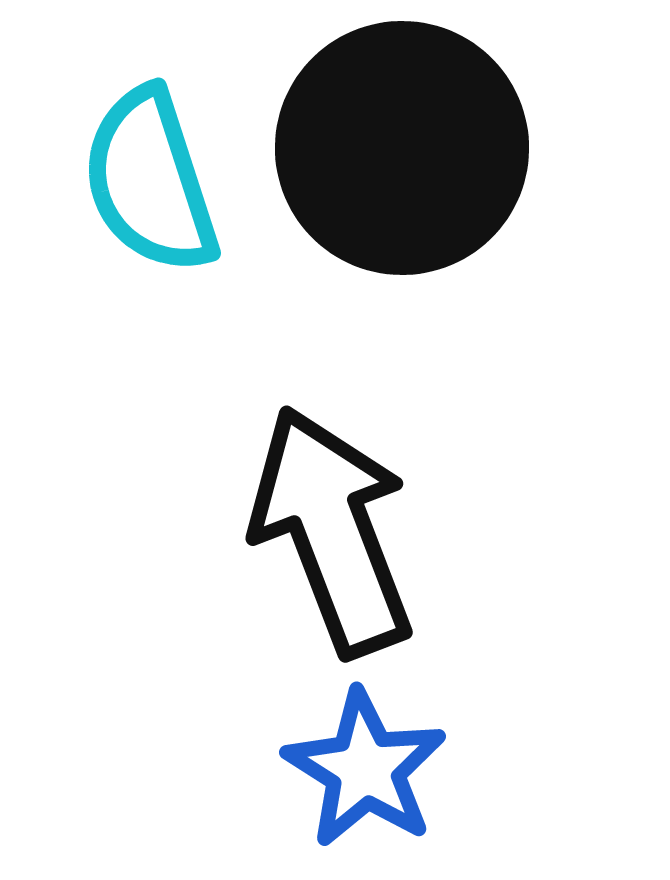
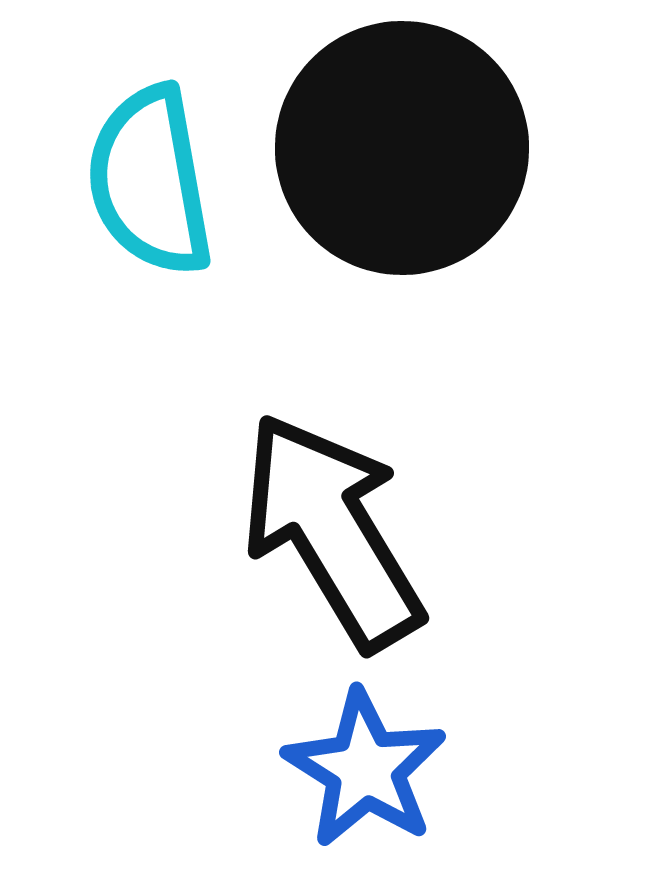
cyan semicircle: rotated 8 degrees clockwise
black arrow: rotated 10 degrees counterclockwise
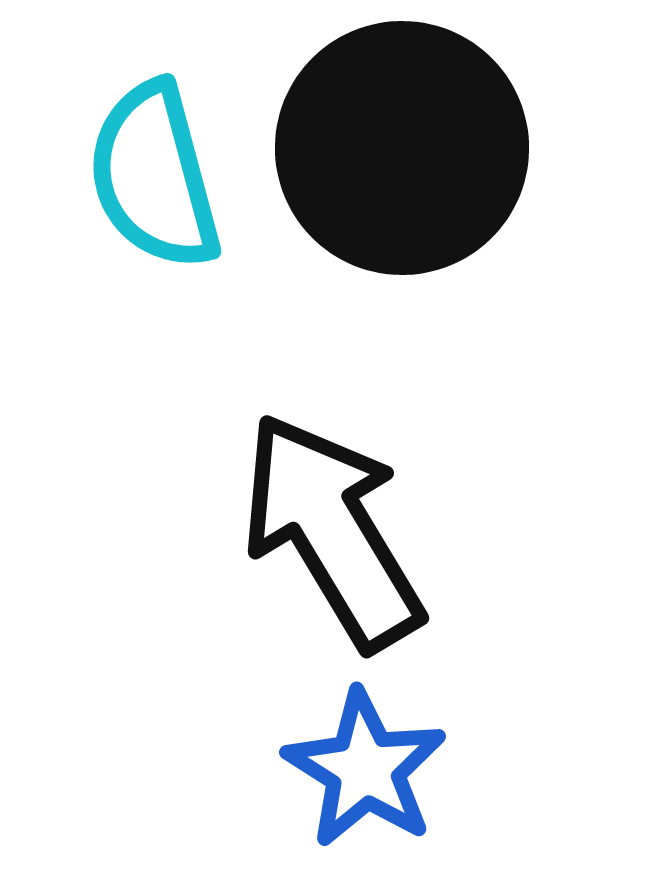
cyan semicircle: moved 4 px right, 5 px up; rotated 5 degrees counterclockwise
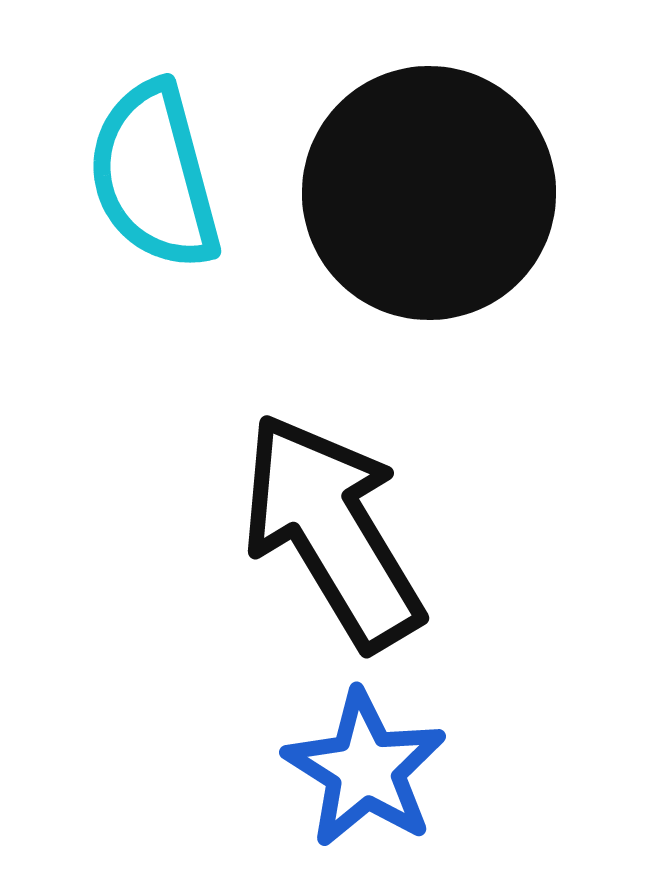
black circle: moved 27 px right, 45 px down
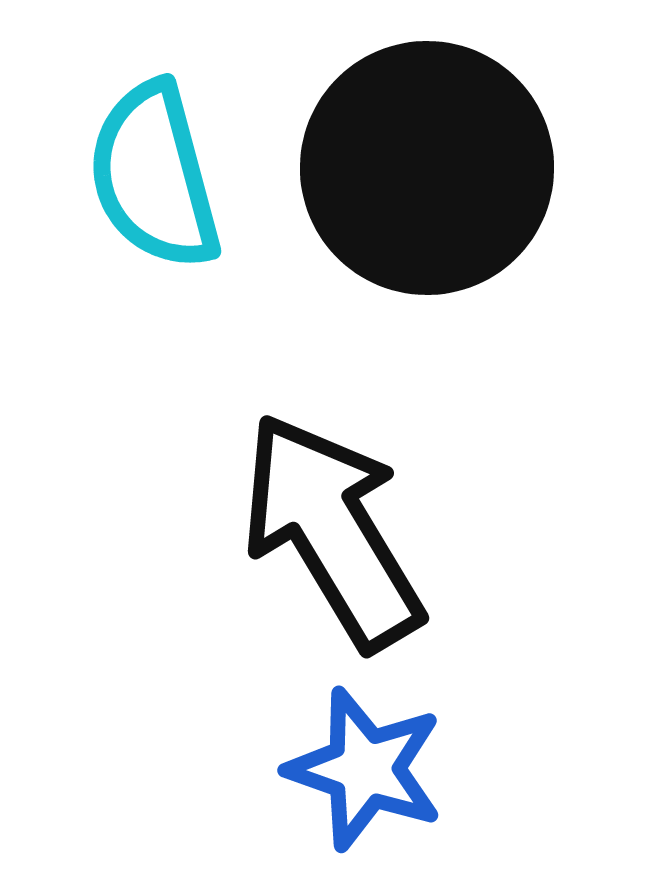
black circle: moved 2 px left, 25 px up
blue star: rotated 13 degrees counterclockwise
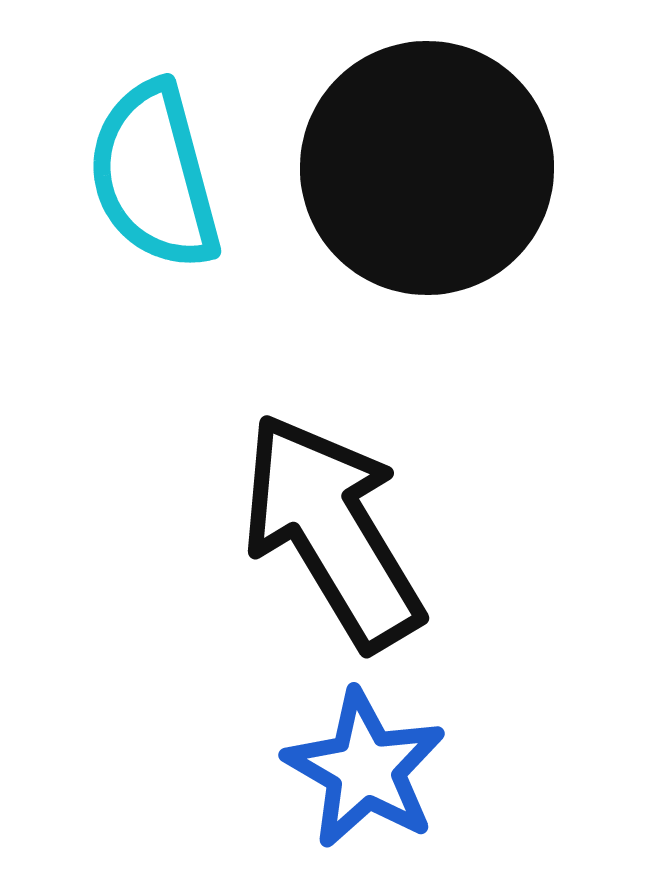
blue star: rotated 11 degrees clockwise
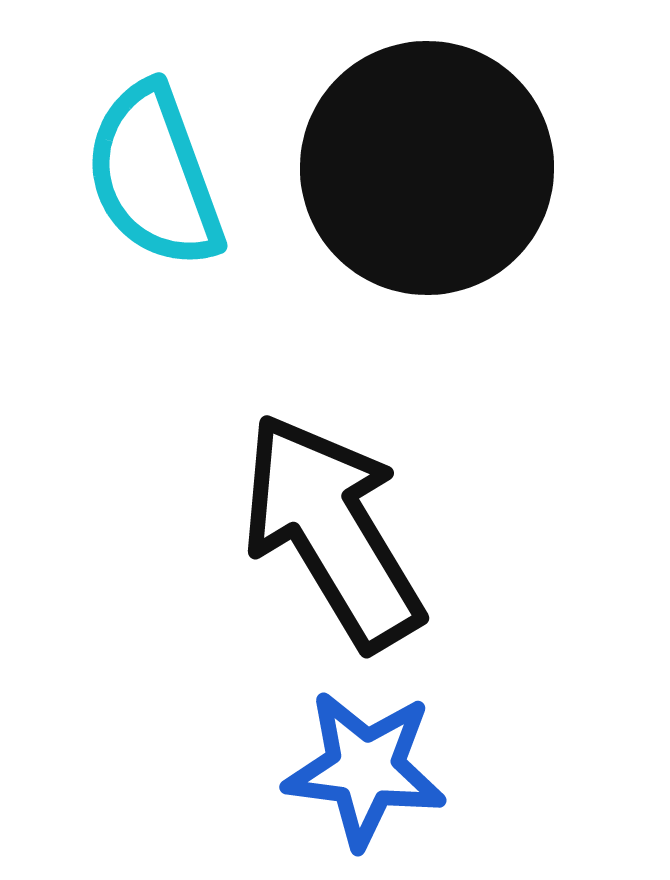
cyan semicircle: rotated 5 degrees counterclockwise
blue star: rotated 23 degrees counterclockwise
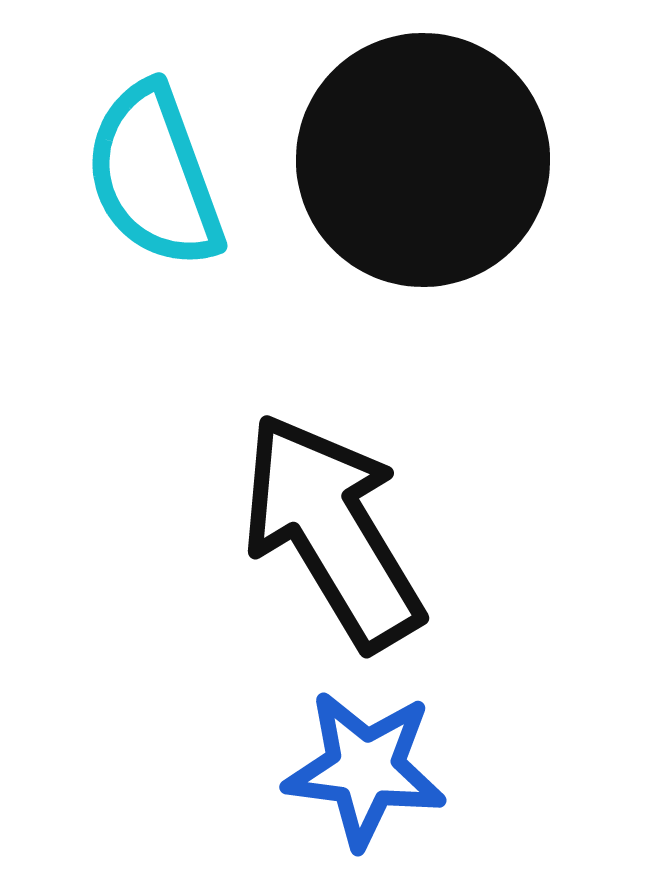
black circle: moved 4 px left, 8 px up
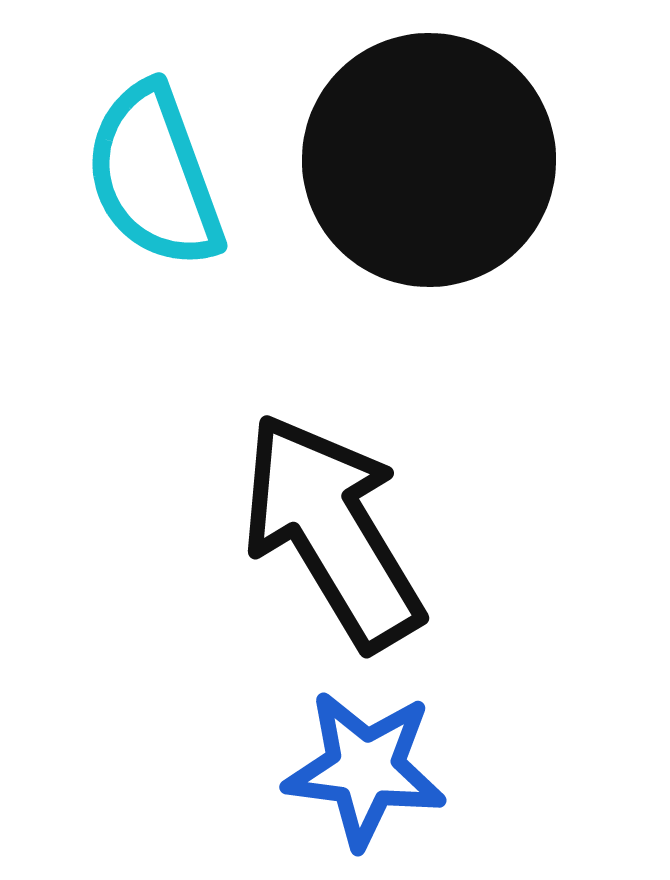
black circle: moved 6 px right
